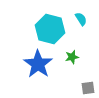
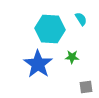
cyan hexagon: rotated 12 degrees counterclockwise
green star: rotated 16 degrees clockwise
gray square: moved 2 px left, 1 px up
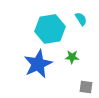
cyan hexagon: rotated 12 degrees counterclockwise
blue star: rotated 12 degrees clockwise
gray square: rotated 16 degrees clockwise
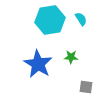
cyan hexagon: moved 9 px up
green star: moved 1 px left
blue star: rotated 16 degrees counterclockwise
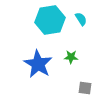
gray square: moved 1 px left, 1 px down
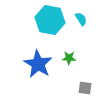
cyan hexagon: rotated 20 degrees clockwise
green star: moved 2 px left, 1 px down
